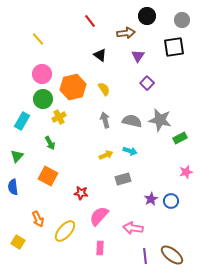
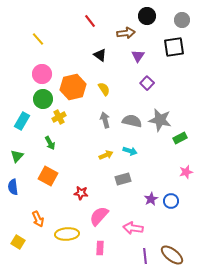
yellow ellipse: moved 2 px right, 3 px down; rotated 45 degrees clockwise
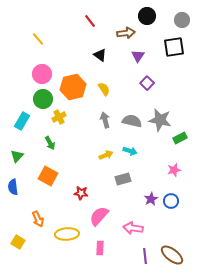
pink star: moved 12 px left, 2 px up
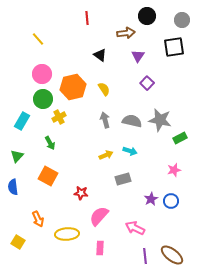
red line: moved 3 px left, 3 px up; rotated 32 degrees clockwise
pink arrow: moved 2 px right; rotated 18 degrees clockwise
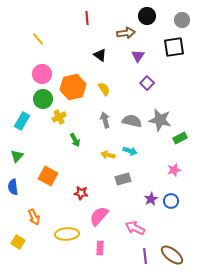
green arrow: moved 25 px right, 3 px up
yellow arrow: moved 2 px right; rotated 144 degrees counterclockwise
orange arrow: moved 4 px left, 2 px up
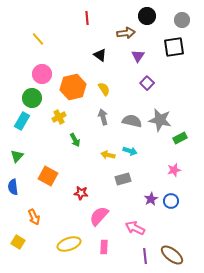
green circle: moved 11 px left, 1 px up
gray arrow: moved 2 px left, 3 px up
yellow ellipse: moved 2 px right, 10 px down; rotated 15 degrees counterclockwise
pink rectangle: moved 4 px right, 1 px up
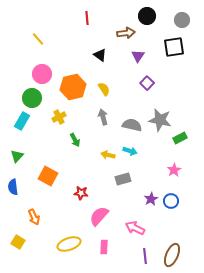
gray semicircle: moved 4 px down
pink star: rotated 16 degrees counterclockwise
brown ellipse: rotated 75 degrees clockwise
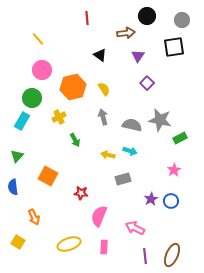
pink circle: moved 4 px up
pink semicircle: rotated 20 degrees counterclockwise
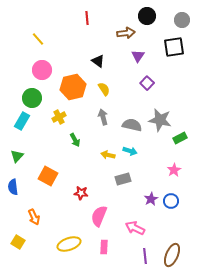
black triangle: moved 2 px left, 6 px down
